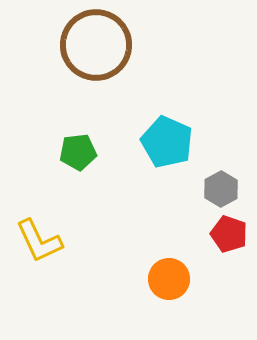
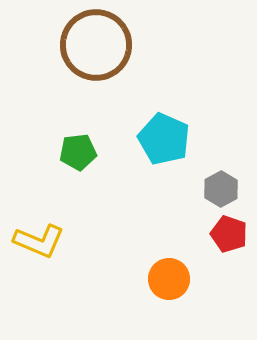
cyan pentagon: moved 3 px left, 3 px up
yellow L-shape: rotated 42 degrees counterclockwise
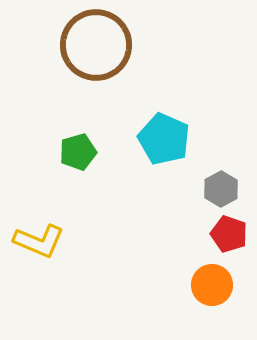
green pentagon: rotated 9 degrees counterclockwise
orange circle: moved 43 px right, 6 px down
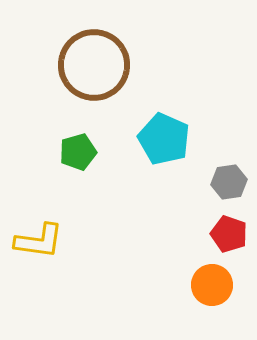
brown circle: moved 2 px left, 20 px down
gray hexagon: moved 8 px right, 7 px up; rotated 20 degrees clockwise
yellow L-shape: rotated 15 degrees counterclockwise
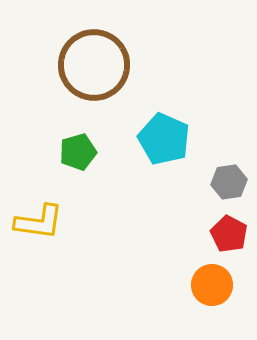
red pentagon: rotated 9 degrees clockwise
yellow L-shape: moved 19 px up
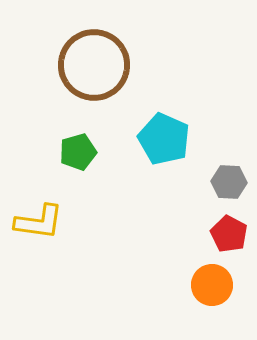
gray hexagon: rotated 12 degrees clockwise
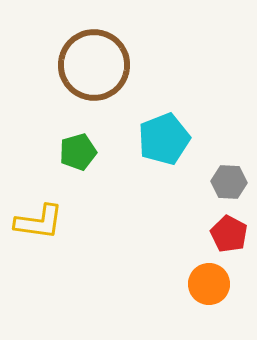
cyan pentagon: rotated 27 degrees clockwise
orange circle: moved 3 px left, 1 px up
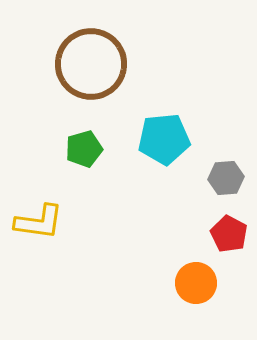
brown circle: moved 3 px left, 1 px up
cyan pentagon: rotated 15 degrees clockwise
green pentagon: moved 6 px right, 3 px up
gray hexagon: moved 3 px left, 4 px up; rotated 8 degrees counterclockwise
orange circle: moved 13 px left, 1 px up
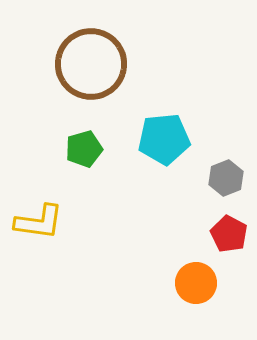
gray hexagon: rotated 16 degrees counterclockwise
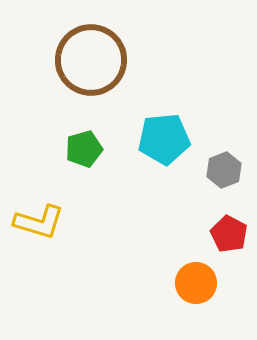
brown circle: moved 4 px up
gray hexagon: moved 2 px left, 8 px up
yellow L-shape: rotated 9 degrees clockwise
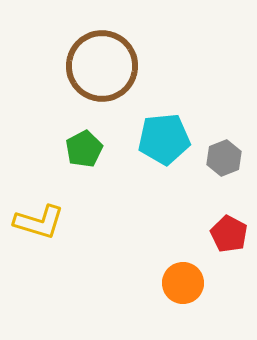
brown circle: moved 11 px right, 6 px down
green pentagon: rotated 12 degrees counterclockwise
gray hexagon: moved 12 px up
orange circle: moved 13 px left
